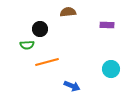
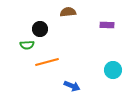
cyan circle: moved 2 px right, 1 px down
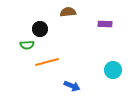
purple rectangle: moved 2 px left, 1 px up
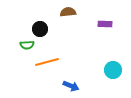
blue arrow: moved 1 px left
